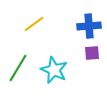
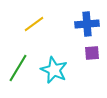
blue cross: moved 2 px left, 2 px up
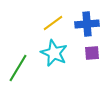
yellow line: moved 19 px right, 1 px up
cyan star: moved 17 px up
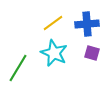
purple square: rotated 21 degrees clockwise
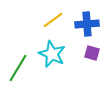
yellow line: moved 3 px up
cyan star: moved 2 px left, 1 px down
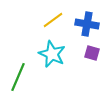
blue cross: rotated 15 degrees clockwise
green line: moved 9 px down; rotated 8 degrees counterclockwise
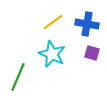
yellow line: moved 2 px down
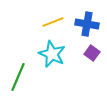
yellow line: rotated 15 degrees clockwise
purple square: rotated 21 degrees clockwise
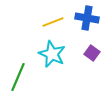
blue cross: moved 6 px up
